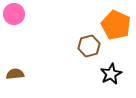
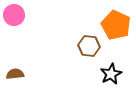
pink circle: moved 1 px down
brown hexagon: rotated 20 degrees clockwise
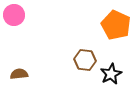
brown hexagon: moved 4 px left, 14 px down
brown semicircle: moved 4 px right
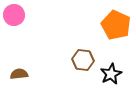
brown hexagon: moved 2 px left
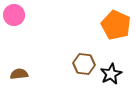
brown hexagon: moved 1 px right, 4 px down
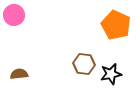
black star: rotated 15 degrees clockwise
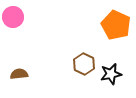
pink circle: moved 1 px left, 2 px down
brown hexagon: rotated 20 degrees clockwise
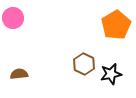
pink circle: moved 1 px down
orange pentagon: rotated 16 degrees clockwise
